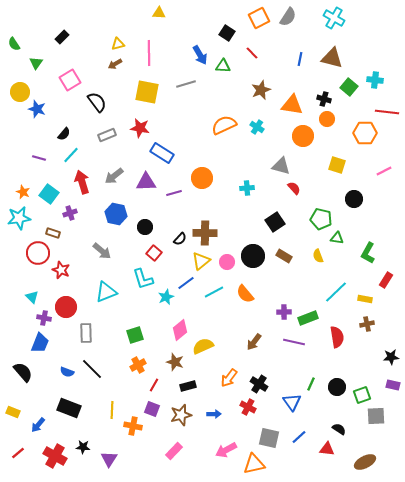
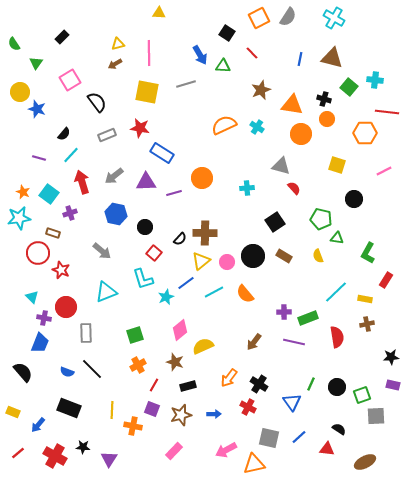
orange circle at (303, 136): moved 2 px left, 2 px up
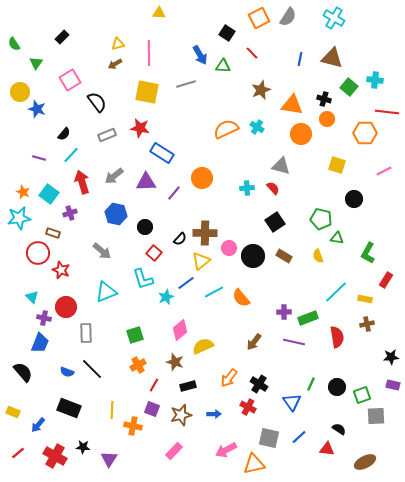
orange semicircle at (224, 125): moved 2 px right, 4 px down
red semicircle at (294, 188): moved 21 px left
purple line at (174, 193): rotated 35 degrees counterclockwise
pink circle at (227, 262): moved 2 px right, 14 px up
orange semicircle at (245, 294): moved 4 px left, 4 px down
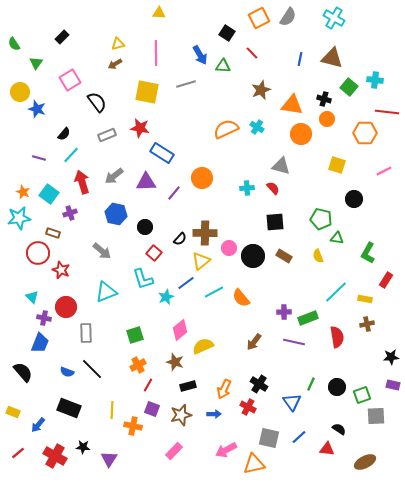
pink line at (149, 53): moved 7 px right
black square at (275, 222): rotated 30 degrees clockwise
orange arrow at (229, 378): moved 5 px left, 11 px down; rotated 12 degrees counterclockwise
red line at (154, 385): moved 6 px left
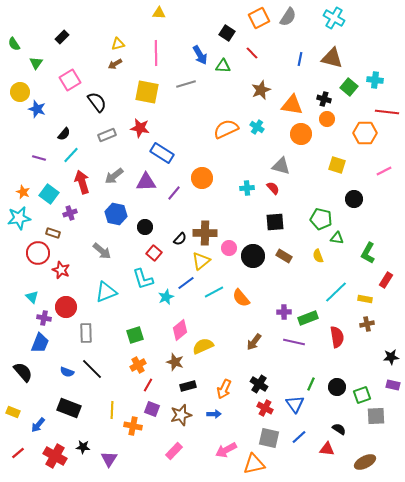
blue triangle at (292, 402): moved 3 px right, 2 px down
red cross at (248, 407): moved 17 px right, 1 px down
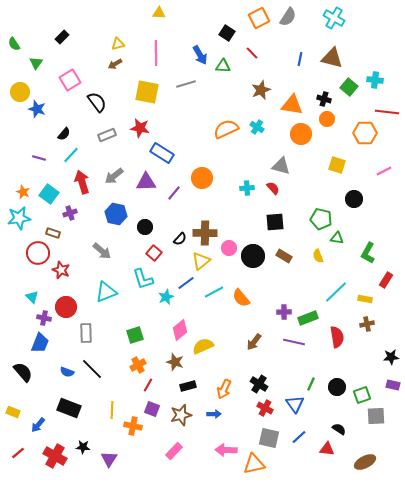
pink arrow at (226, 450): rotated 30 degrees clockwise
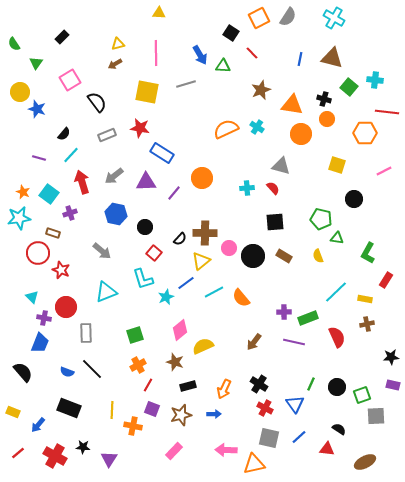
black square at (227, 33): moved 4 px right
red semicircle at (337, 337): rotated 15 degrees counterclockwise
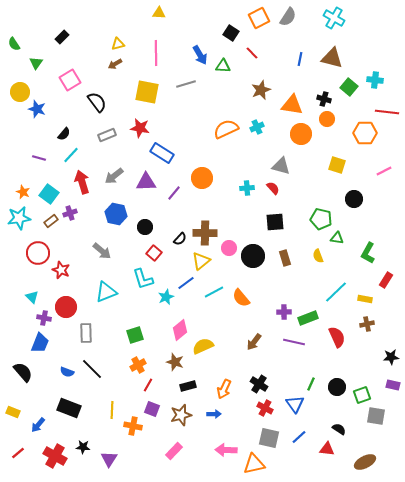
cyan cross at (257, 127): rotated 32 degrees clockwise
brown rectangle at (53, 233): moved 2 px left, 12 px up; rotated 56 degrees counterclockwise
brown rectangle at (284, 256): moved 1 px right, 2 px down; rotated 42 degrees clockwise
gray square at (376, 416): rotated 12 degrees clockwise
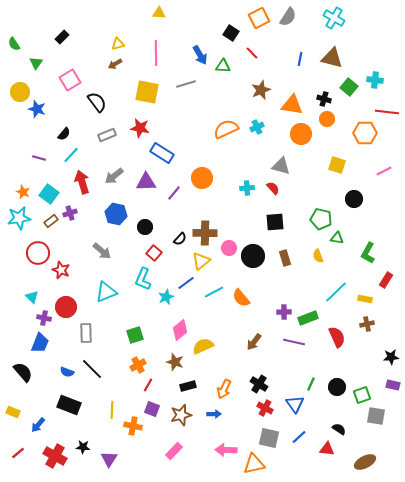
cyan L-shape at (143, 279): rotated 40 degrees clockwise
black rectangle at (69, 408): moved 3 px up
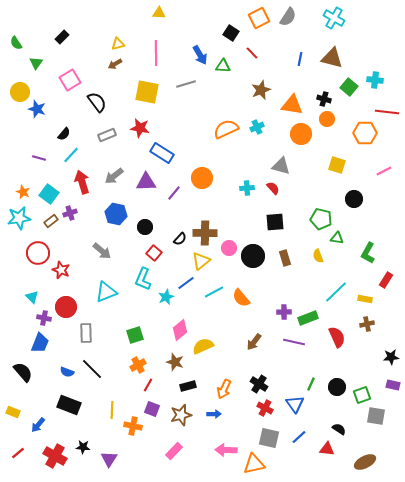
green semicircle at (14, 44): moved 2 px right, 1 px up
